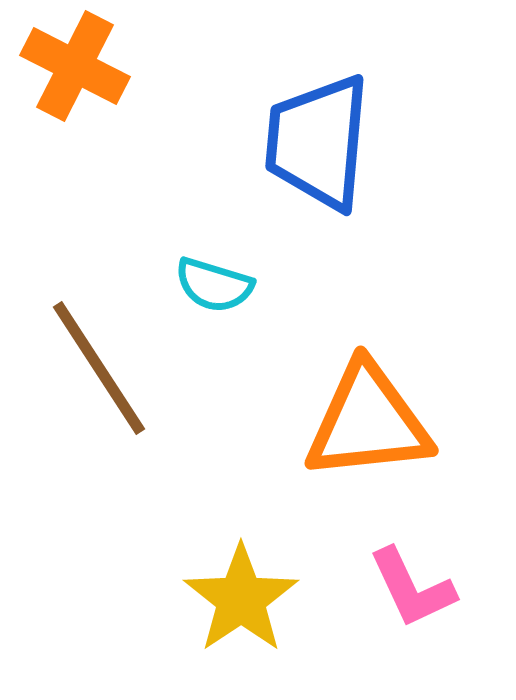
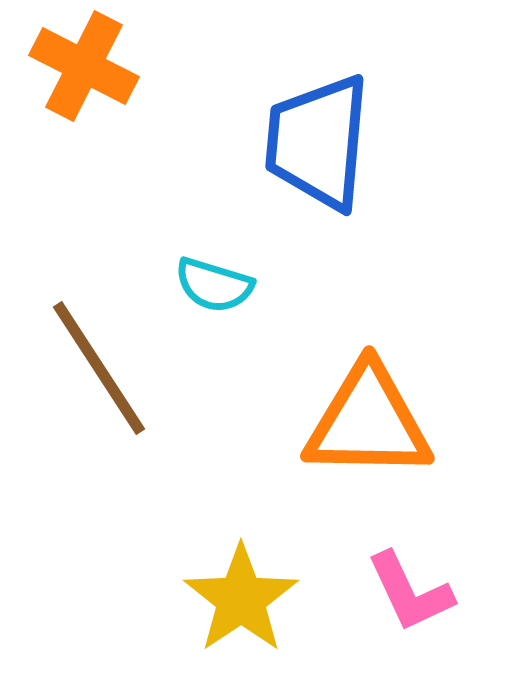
orange cross: moved 9 px right
orange triangle: rotated 7 degrees clockwise
pink L-shape: moved 2 px left, 4 px down
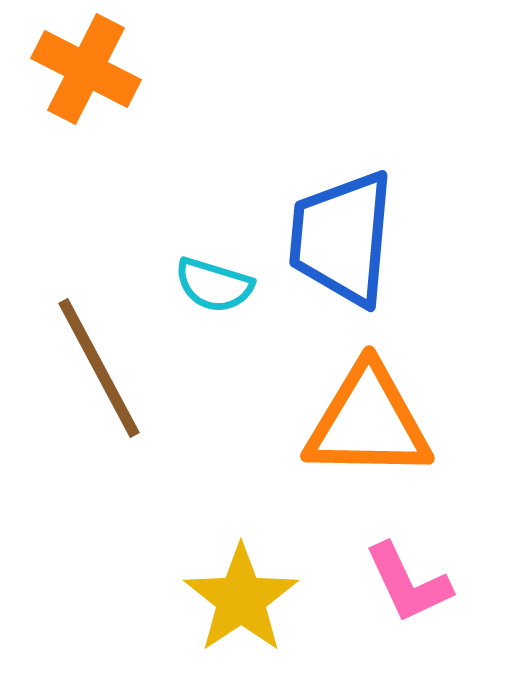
orange cross: moved 2 px right, 3 px down
blue trapezoid: moved 24 px right, 96 px down
brown line: rotated 5 degrees clockwise
pink L-shape: moved 2 px left, 9 px up
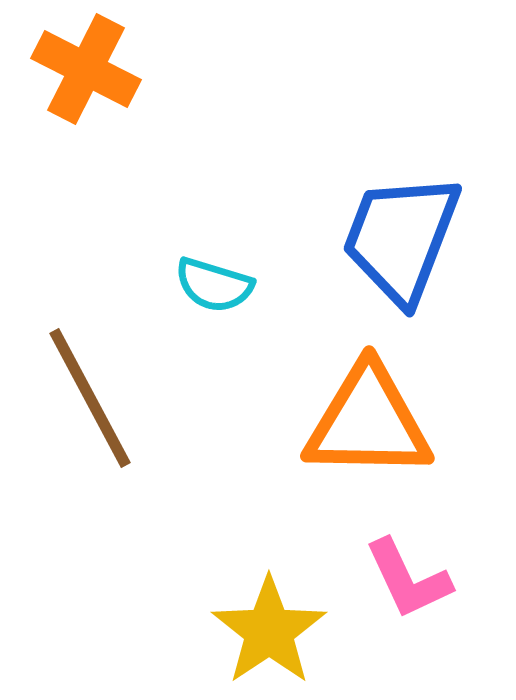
blue trapezoid: moved 59 px right; rotated 16 degrees clockwise
brown line: moved 9 px left, 30 px down
pink L-shape: moved 4 px up
yellow star: moved 28 px right, 32 px down
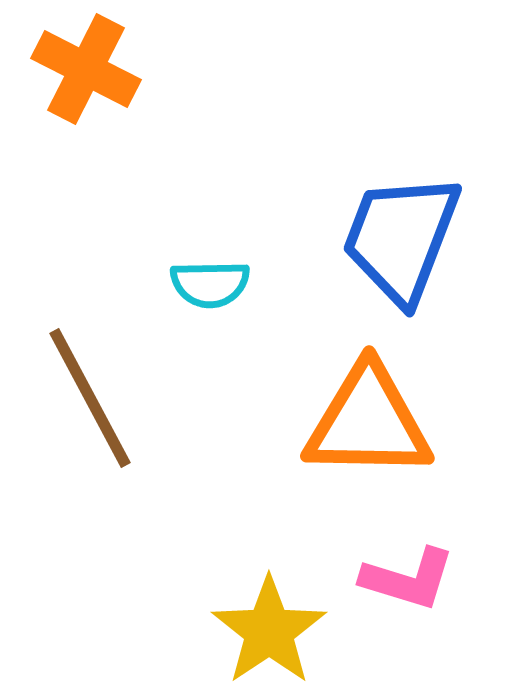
cyan semicircle: moved 4 px left, 1 px up; rotated 18 degrees counterclockwise
pink L-shape: rotated 48 degrees counterclockwise
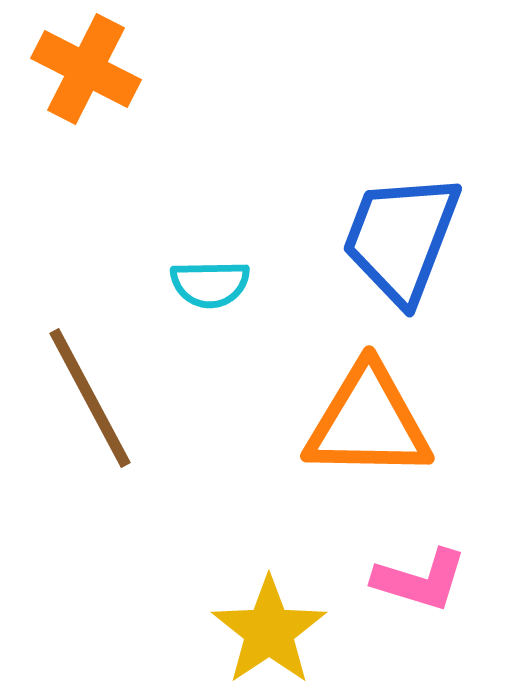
pink L-shape: moved 12 px right, 1 px down
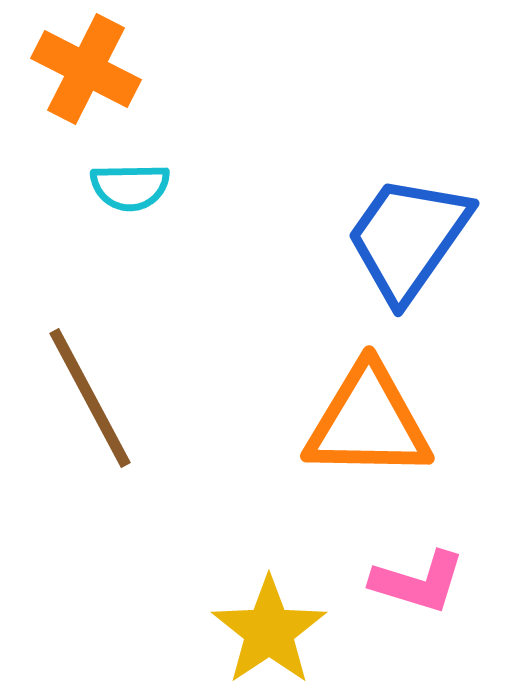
blue trapezoid: moved 7 px right; rotated 14 degrees clockwise
cyan semicircle: moved 80 px left, 97 px up
pink L-shape: moved 2 px left, 2 px down
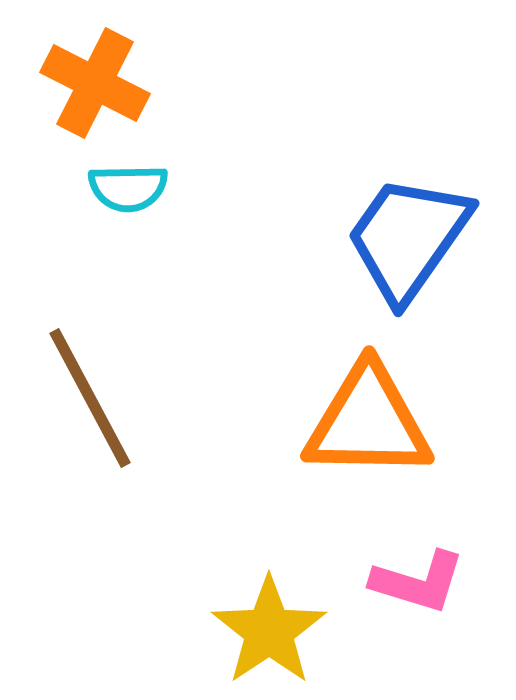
orange cross: moved 9 px right, 14 px down
cyan semicircle: moved 2 px left, 1 px down
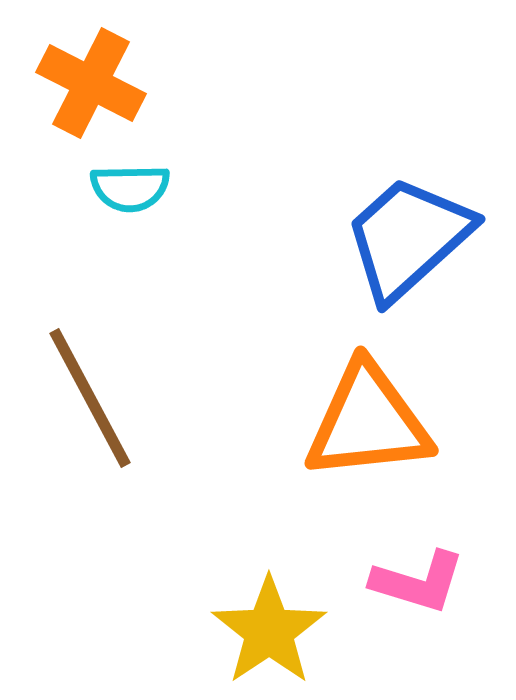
orange cross: moved 4 px left
cyan semicircle: moved 2 px right
blue trapezoid: rotated 13 degrees clockwise
orange triangle: rotated 7 degrees counterclockwise
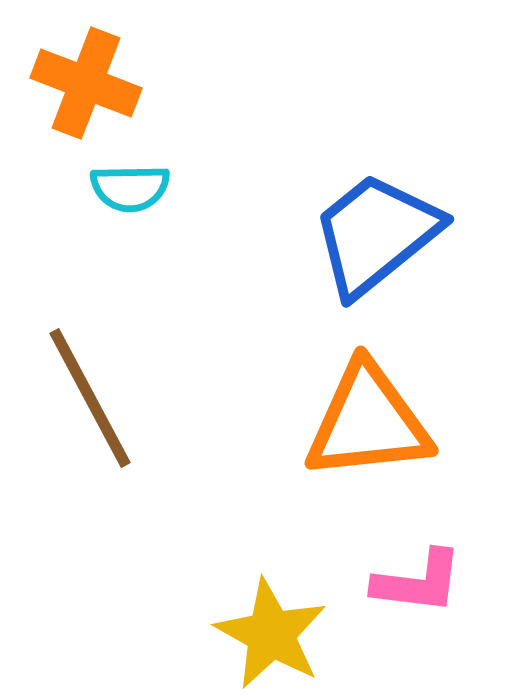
orange cross: moved 5 px left; rotated 6 degrees counterclockwise
blue trapezoid: moved 32 px left, 4 px up; rotated 3 degrees clockwise
pink L-shape: rotated 10 degrees counterclockwise
yellow star: moved 2 px right, 3 px down; rotated 9 degrees counterclockwise
